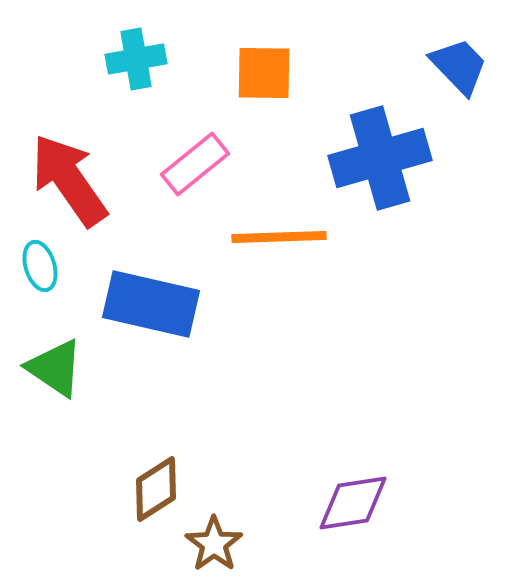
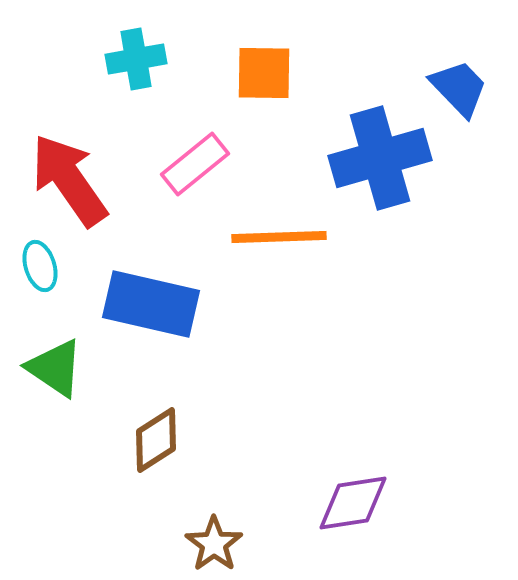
blue trapezoid: moved 22 px down
brown diamond: moved 49 px up
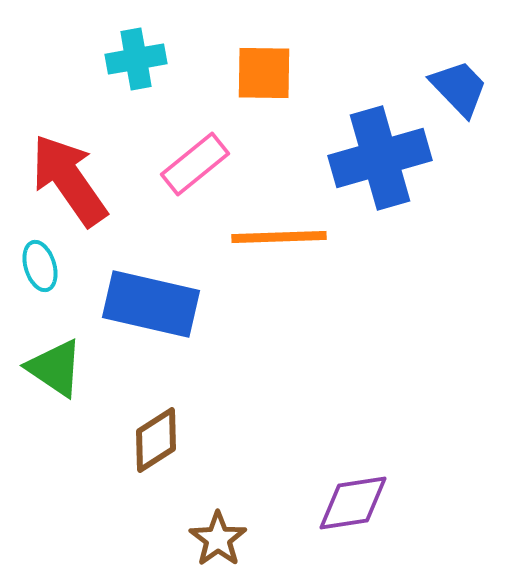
brown star: moved 4 px right, 5 px up
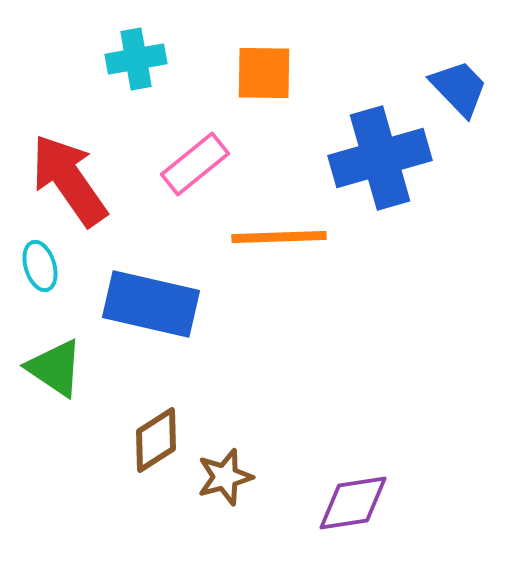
brown star: moved 7 px right, 62 px up; rotated 20 degrees clockwise
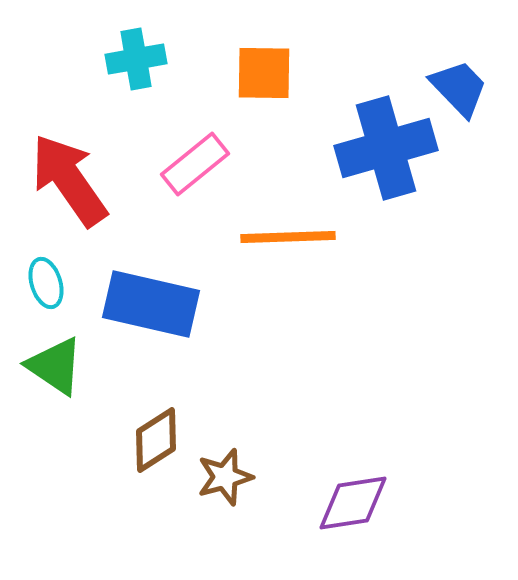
blue cross: moved 6 px right, 10 px up
orange line: moved 9 px right
cyan ellipse: moved 6 px right, 17 px down
green triangle: moved 2 px up
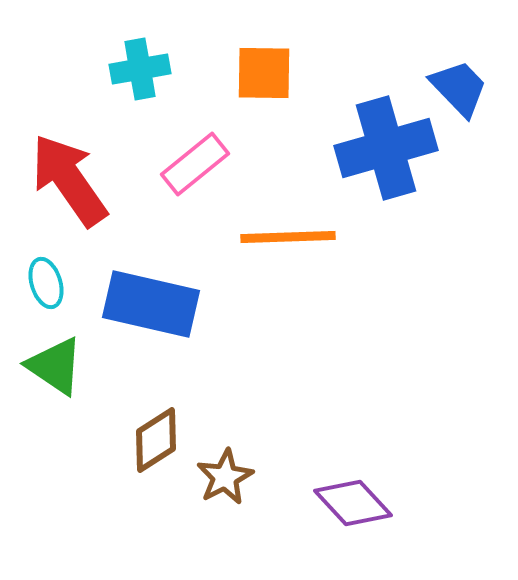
cyan cross: moved 4 px right, 10 px down
brown star: rotated 12 degrees counterclockwise
purple diamond: rotated 56 degrees clockwise
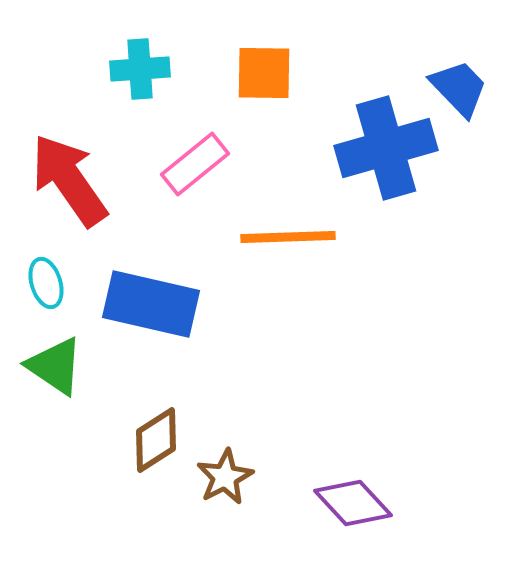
cyan cross: rotated 6 degrees clockwise
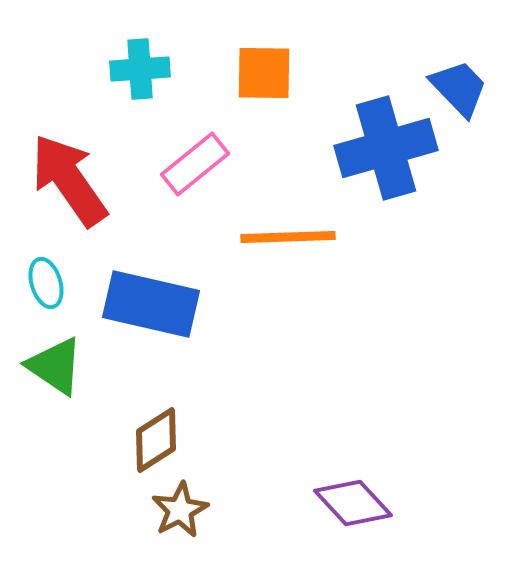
brown star: moved 45 px left, 33 px down
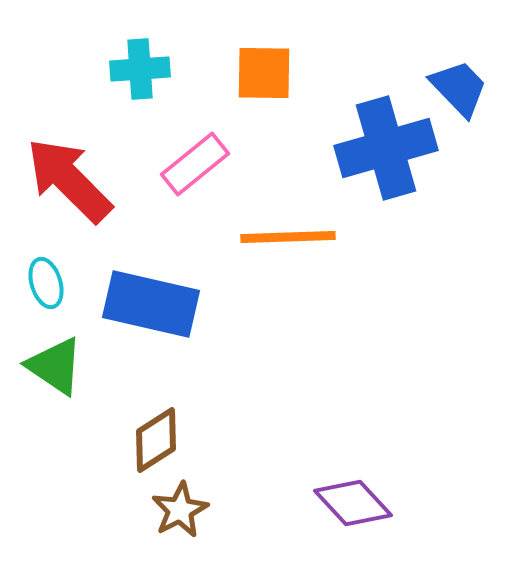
red arrow: rotated 10 degrees counterclockwise
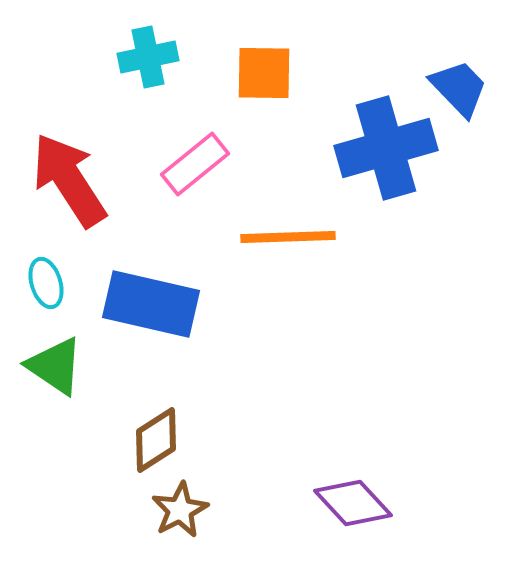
cyan cross: moved 8 px right, 12 px up; rotated 8 degrees counterclockwise
red arrow: rotated 12 degrees clockwise
